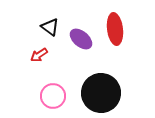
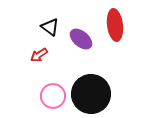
red ellipse: moved 4 px up
black circle: moved 10 px left, 1 px down
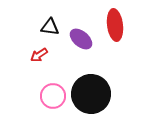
black triangle: rotated 30 degrees counterclockwise
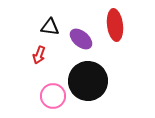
red arrow: rotated 36 degrees counterclockwise
black circle: moved 3 px left, 13 px up
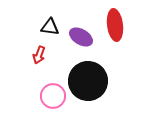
purple ellipse: moved 2 px up; rotated 10 degrees counterclockwise
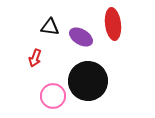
red ellipse: moved 2 px left, 1 px up
red arrow: moved 4 px left, 3 px down
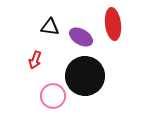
red arrow: moved 2 px down
black circle: moved 3 px left, 5 px up
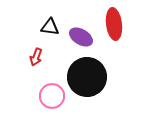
red ellipse: moved 1 px right
red arrow: moved 1 px right, 3 px up
black circle: moved 2 px right, 1 px down
pink circle: moved 1 px left
